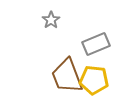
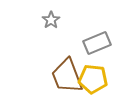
gray rectangle: moved 1 px right, 1 px up
yellow pentagon: moved 1 px left, 1 px up
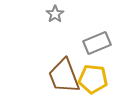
gray star: moved 4 px right, 6 px up
brown trapezoid: moved 3 px left
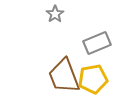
yellow pentagon: rotated 16 degrees counterclockwise
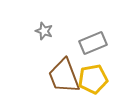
gray star: moved 11 px left, 17 px down; rotated 18 degrees counterclockwise
gray rectangle: moved 4 px left
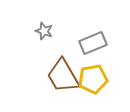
brown trapezoid: moved 1 px left; rotated 9 degrees counterclockwise
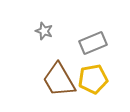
brown trapezoid: moved 4 px left, 4 px down
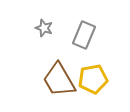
gray star: moved 3 px up
gray rectangle: moved 9 px left, 8 px up; rotated 44 degrees counterclockwise
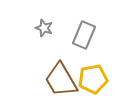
brown trapezoid: moved 2 px right
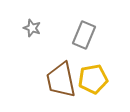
gray star: moved 12 px left
brown trapezoid: rotated 18 degrees clockwise
